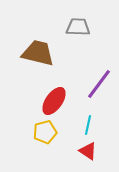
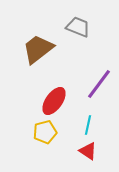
gray trapezoid: rotated 20 degrees clockwise
brown trapezoid: moved 4 px up; rotated 52 degrees counterclockwise
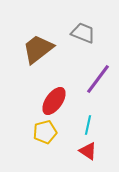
gray trapezoid: moved 5 px right, 6 px down
purple line: moved 1 px left, 5 px up
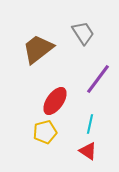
gray trapezoid: rotated 35 degrees clockwise
red ellipse: moved 1 px right
cyan line: moved 2 px right, 1 px up
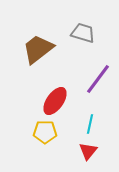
gray trapezoid: rotated 40 degrees counterclockwise
yellow pentagon: rotated 15 degrees clockwise
red triangle: rotated 36 degrees clockwise
